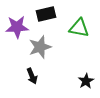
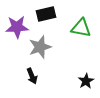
green triangle: moved 2 px right
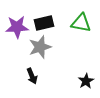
black rectangle: moved 2 px left, 9 px down
green triangle: moved 5 px up
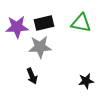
gray star: rotated 15 degrees clockwise
black star: rotated 21 degrees clockwise
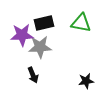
purple star: moved 5 px right, 8 px down
black arrow: moved 1 px right, 1 px up
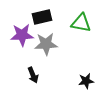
black rectangle: moved 2 px left, 6 px up
gray star: moved 6 px right, 3 px up
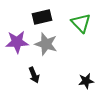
green triangle: rotated 35 degrees clockwise
purple star: moved 5 px left, 7 px down
gray star: rotated 20 degrees clockwise
black arrow: moved 1 px right
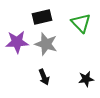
black arrow: moved 10 px right, 2 px down
black star: moved 2 px up
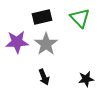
green triangle: moved 1 px left, 5 px up
gray star: rotated 20 degrees clockwise
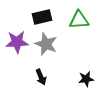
green triangle: moved 1 px left, 2 px down; rotated 50 degrees counterclockwise
gray star: rotated 15 degrees counterclockwise
black arrow: moved 3 px left
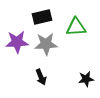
green triangle: moved 3 px left, 7 px down
gray star: rotated 25 degrees counterclockwise
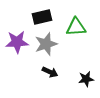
gray star: rotated 15 degrees counterclockwise
black arrow: moved 9 px right, 5 px up; rotated 42 degrees counterclockwise
